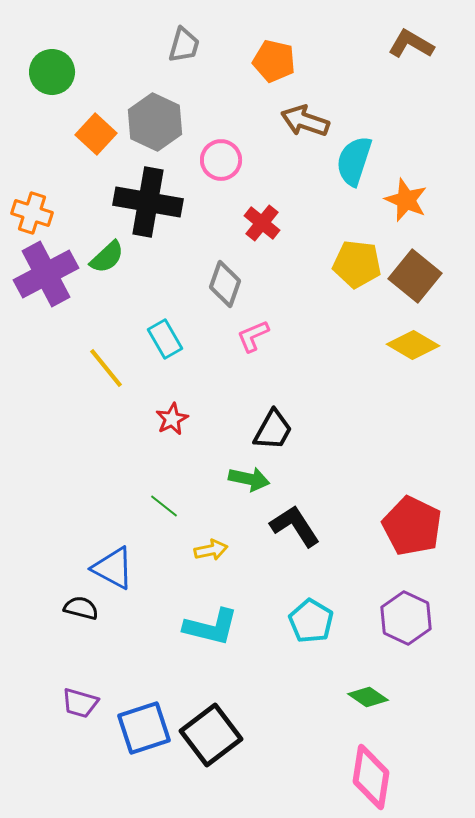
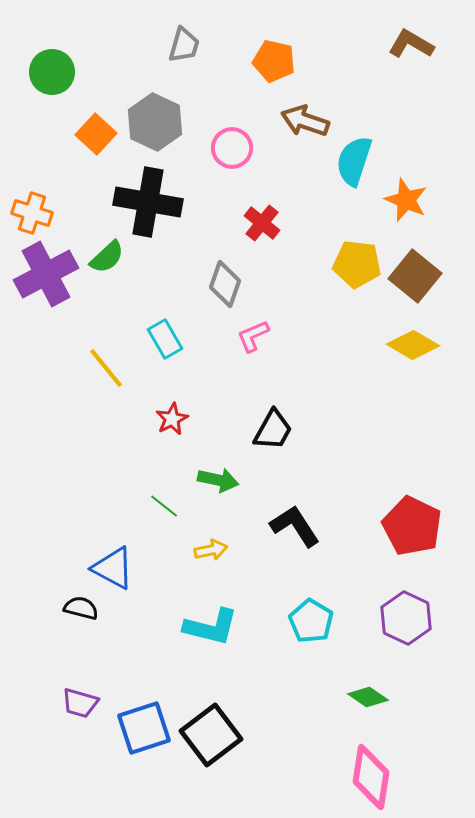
pink circle: moved 11 px right, 12 px up
green arrow: moved 31 px left, 1 px down
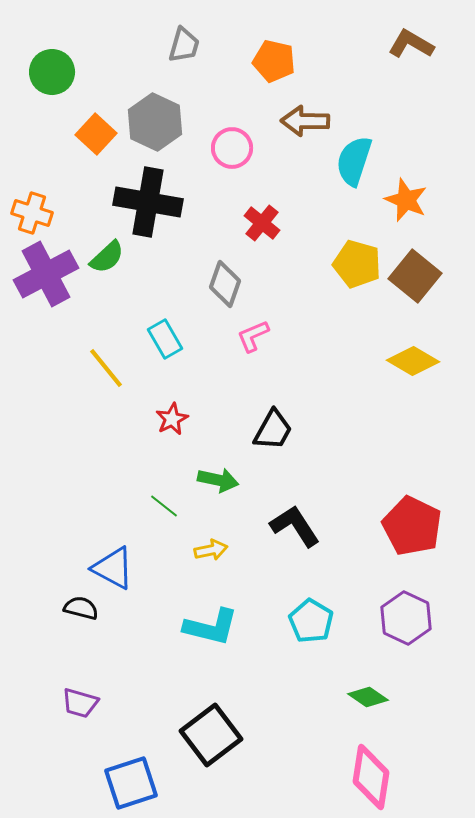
brown arrow: rotated 18 degrees counterclockwise
yellow pentagon: rotated 9 degrees clockwise
yellow diamond: moved 16 px down
blue square: moved 13 px left, 55 px down
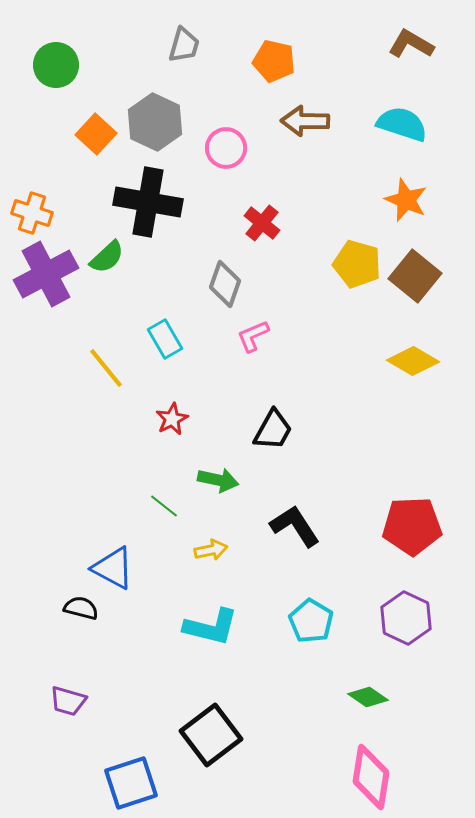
green circle: moved 4 px right, 7 px up
pink circle: moved 6 px left
cyan semicircle: moved 48 px right, 37 px up; rotated 90 degrees clockwise
red pentagon: rotated 28 degrees counterclockwise
purple trapezoid: moved 12 px left, 2 px up
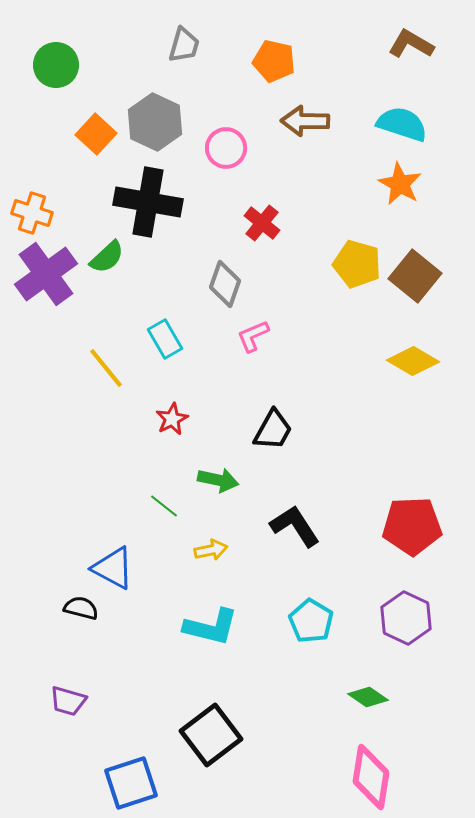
orange star: moved 6 px left, 16 px up; rotated 6 degrees clockwise
purple cross: rotated 8 degrees counterclockwise
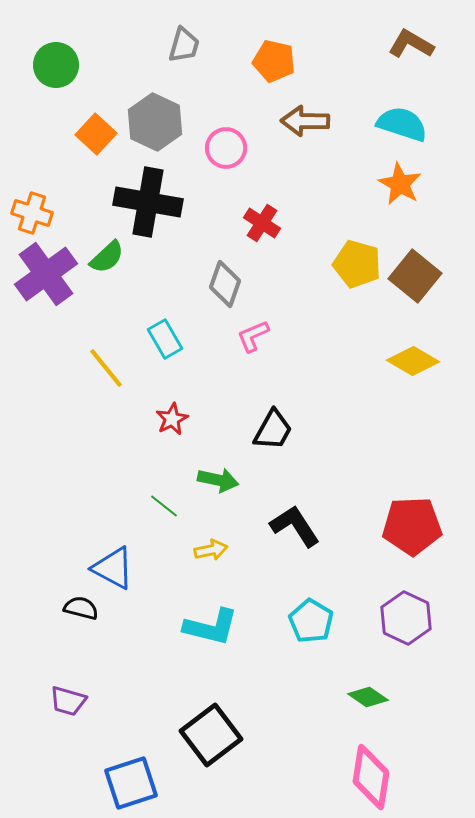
red cross: rotated 6 degrees counterclockwise
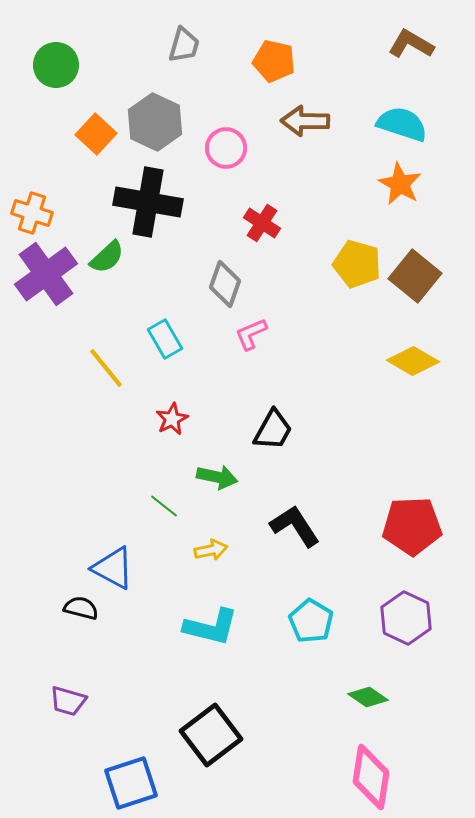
pink L-shape: moved 2 px left, 2 px up
green arrow: moved 1 px left, 3 px up
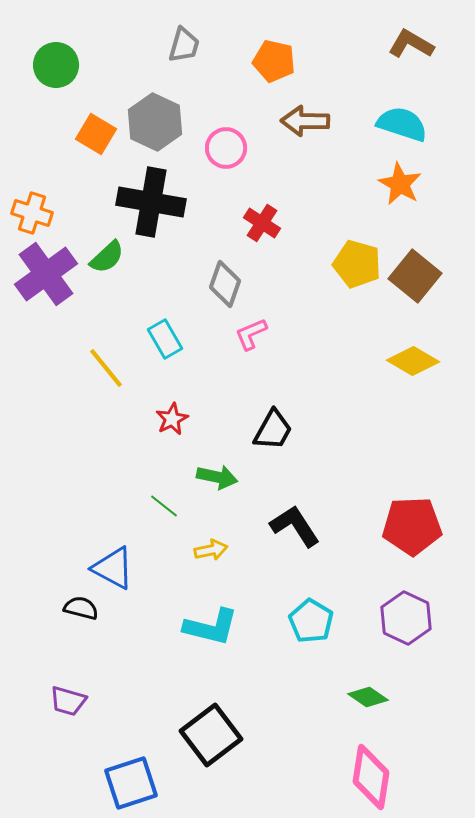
orange square: rotated 12 degrees counterclockwise
black cross: moved 3 px right
